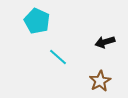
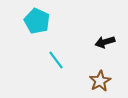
cyan line: moved 2 px left, 3 px down; rotated 12 degrees clockwise
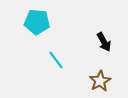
cyan pentagon: moved 1 px down; rotated 20 degrees counterclockwise
black arrow: moved 1 px left; rotated 102 degrees counterclockwise
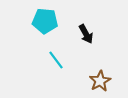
cyan pentagon: moved 8 px right, 1 px up
black arrow: moved 18 px left, 8 px up
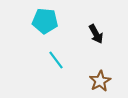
black arrow: moved 10 px right
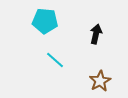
black arrow: rotated 138 degrees counterclockwise
cyan line: moved 1 px left; rotated 12 degrees counterclockwise
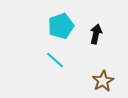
cyan pentagon: moved 16 px right, 5 px down; rotated 25 degrees counterclockwise
brown star: moved 3 px right
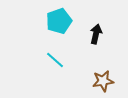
cyan pentagon: moved 2 px left, 5 px up
brown star: rotated 20 degrees clockwise
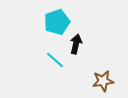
cyan pentagon: moved 2 px left, 1 px down
black arrow: moved 20 px left, 10 px down
